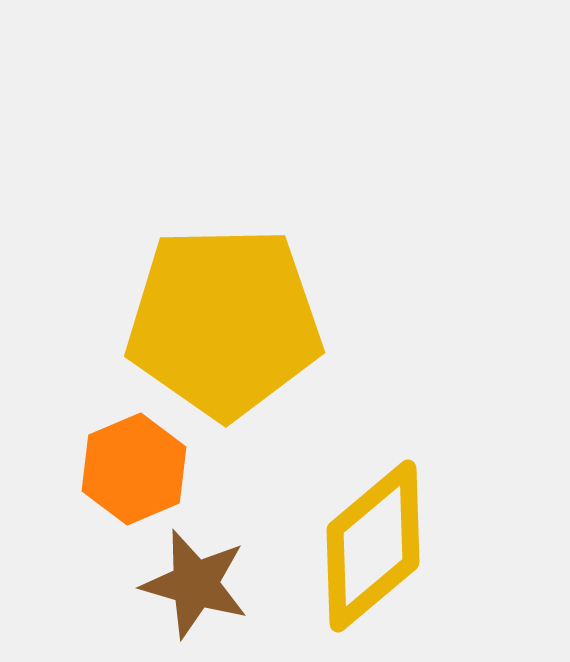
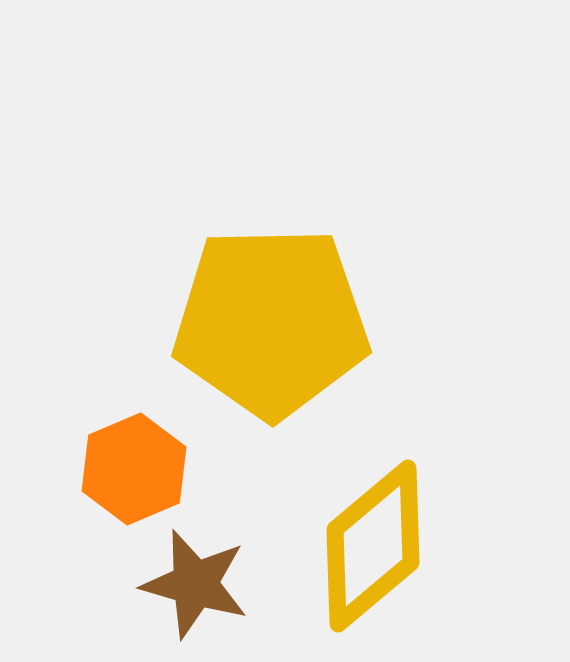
yellow pentagon: moved 47 px right
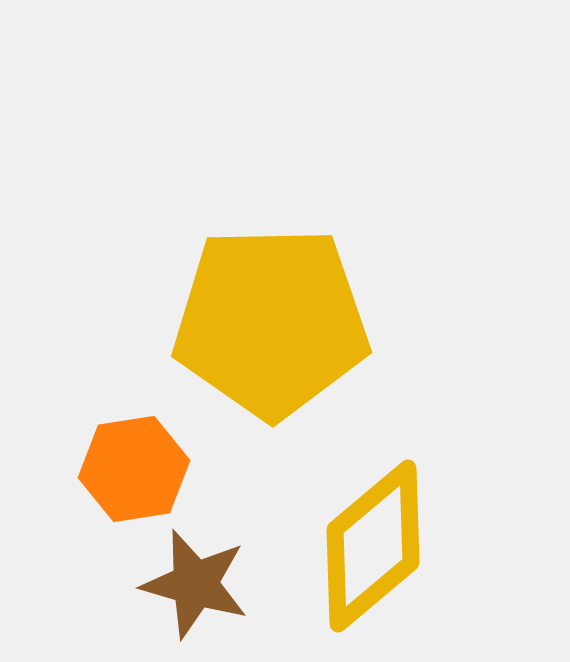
orange hexagon: rotated 14 degrees clockwise
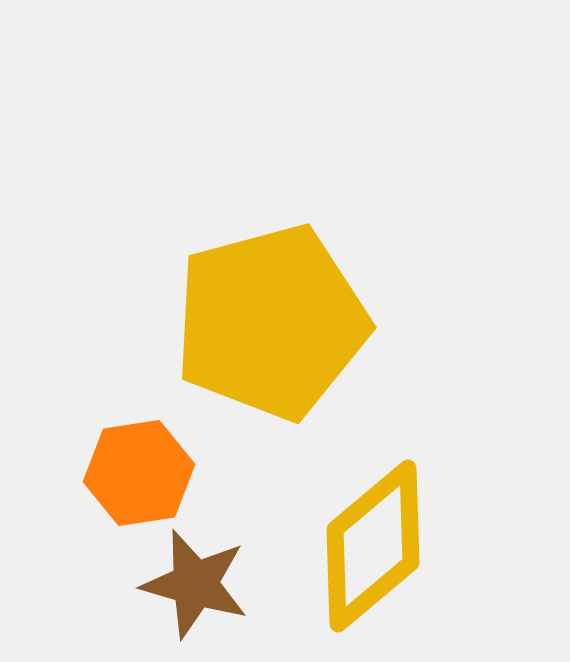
yellow pentagon: rotated 14 degrees counterclockwise
orange hexagon: moved 5 px right, 4 px down
